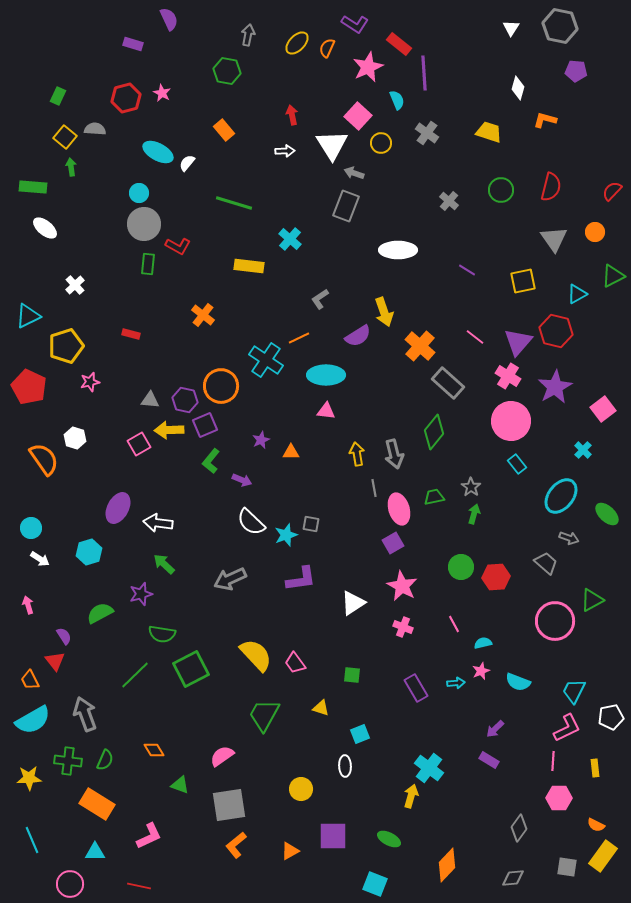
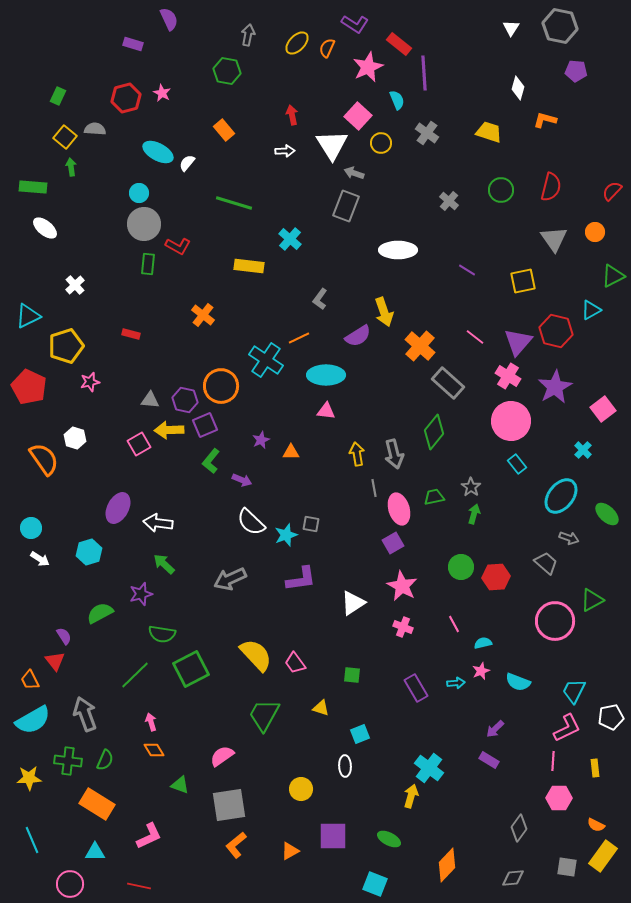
cyan triangle at (577, 294): moved 14 px right, 16 px down
gray L-shape at (320, 299): rotated 20 degrees counterclockwise
pink arrow at (28, 605): moved 123 px right, 117 px down
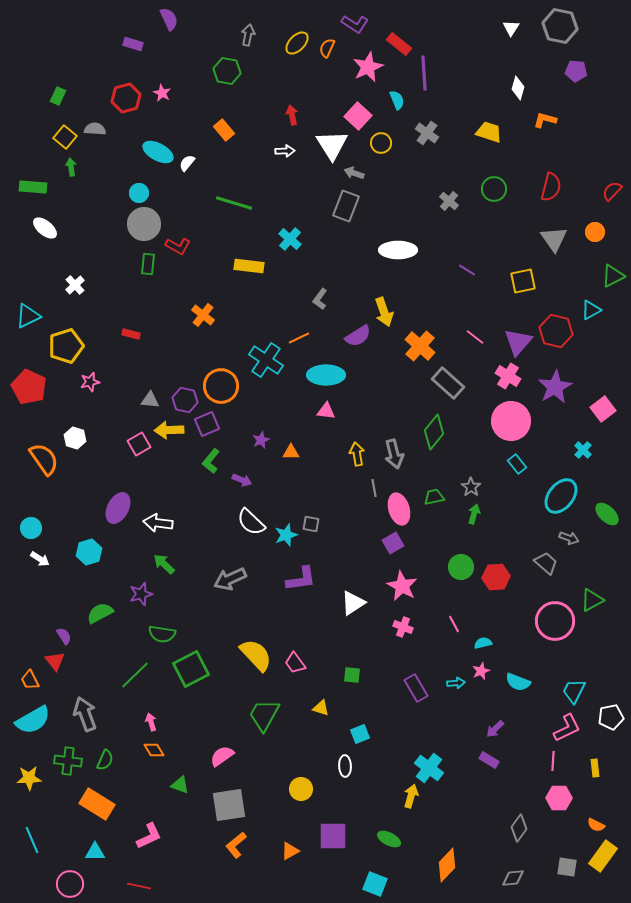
green circle at (501, 190): moved 7 px left, 1 px up
purple square at (205, 425): moved 2 px right, 1 px up
